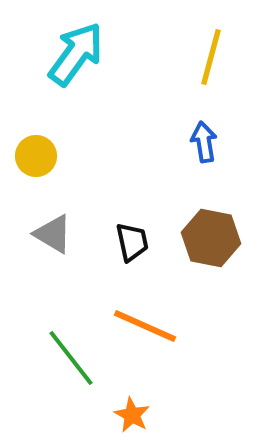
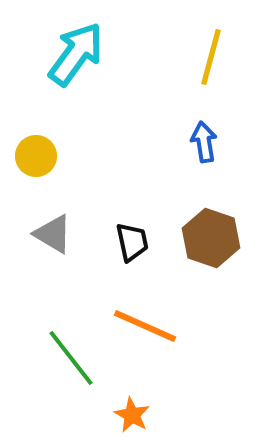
brown hexagon: rotated 8 degrees clockwise
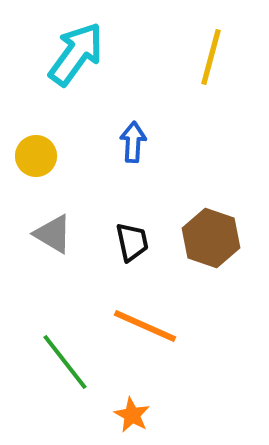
blue arrow: moved 71 px left; rotated 12 degrees clockwise
green line: moved 6 px left, 4 px down
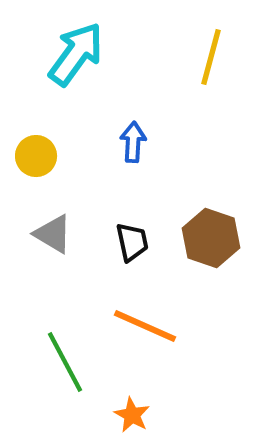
green line: rotated 10 degrees clockwise
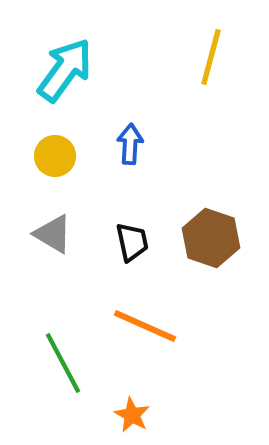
cyan arrow: moved 11 px left, 16 px down
blue arrow: moved 3 px left, 2 px down
yellow circle: moved 19 px right
green line: moved 2 px left, 1 px down
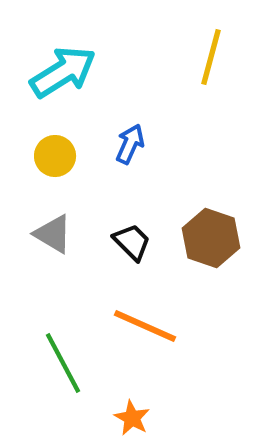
cyan arrow: moved 2 px left, 2 px down; rotated 22 degrees clockwise
blue arrow: rotated 21 degrees clockwise
black trapezoid: rotated 33 degrees counterclockwise
orange star: moved 3 px down
